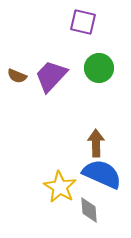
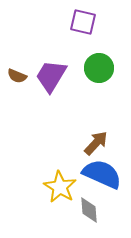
purple trapezoid: rotated 12 degrees counterclockwise
brown arrow: rotated 44 degrees clockwise
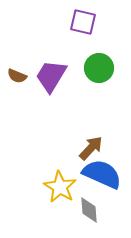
brown arrow: moved 5 px left, 5 px down
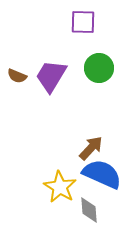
purple square: rotated 12 degrees counterclockwise
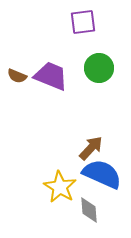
purple square: rotated 8 degrees counterclockwise
purple trapezoid: rotated 81 degrees clockwise
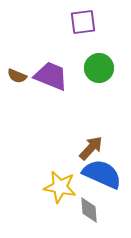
yellow star: rotated 20 degrees counterclockwise
